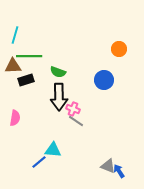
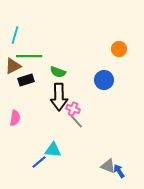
brown triangle: rotated 24 degrees counterclockwise
gray line: rotated 14 degrees clockwise
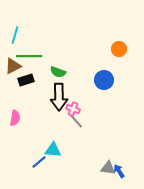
gray triangle: moved 2 px down; rotated 14 degrees counterclockwise
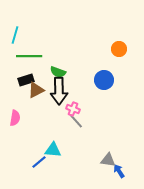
brown triangle: moved 23 px right, 24 px down
black arrow: moved 6 px up
gray triangle: moved 8 px up
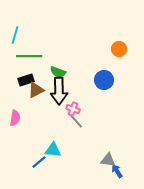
blue arrow: moved 2 px left
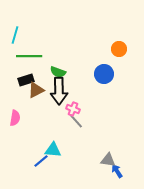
blue circle: moved 6 px up
blue line: moved 2 px right, 1 px up
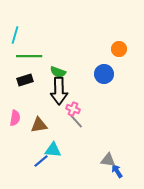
black rectangle: moved 1 px left
brown triangle: moved 3 px right, 35 px down; rotated 18 degrees clockwise
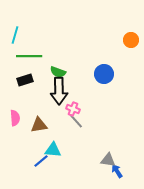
orange circle: moved 12 px right, 9 px up
pink semicircle: rotated 14 degrees counterclockwise
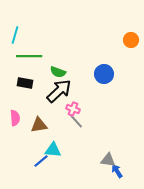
black rectangle: moved 3 px down; rotated 28 degrees clockwise
black arrow: rotated 132 degrees counterclockwise
